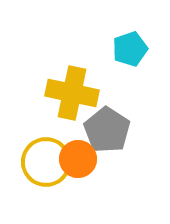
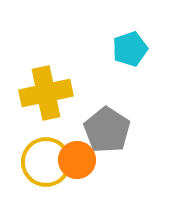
yellow cross: moved 26 px left; rotated 24 degrees counterclockwise
orange circle: moved 1 px left, 1 px down
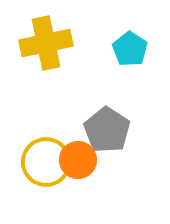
cyan pentagon: rotated 20 degrees counterclockwise
yellow cross: moved 50 px up
orange circle: moved 1 px right
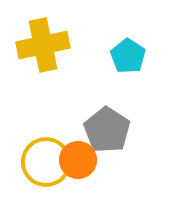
yellow cross: moved 3 px left, 2 px down
cyan pentagon: moved 2 px left, 7 px down
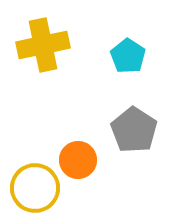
gray pentagon: moved 27 px right
yellow circle: moved 11 px left, 26 px down
